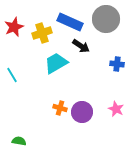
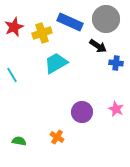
black arrow: moved 17 px right
blue cross: moved 1 px left, 1 px up
orange cross: moved 3 px left, 29 px down; rotated 16 degrees clockwise
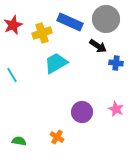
red star: moved 1 px left, 2 px up
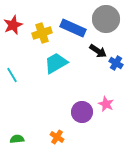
blue rectangle: moved 3 px right, 6 px down
black arrow: moved 5 px down
blue cross: rotated 24 degrees clockwise
pink star: moved 10 px left, 5 px up
green semicircle: moved 2 px left, 2 px up; rotated 16 degrees counterclockwise
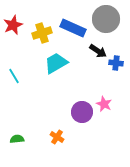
blue cross: rotated 24 degrees counterclockwise
cyan line: moved 2 px right, 1 px down
pink star: moved 2 px left
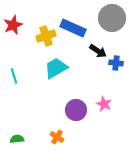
gray circle: moved 6 px right, 1 px up
yellow cross: moved 4 px right, 3 px down
cyan trapezoid: moved 5 px down
cyan line: rotated 14 degrees clockwise
purple circle: moved 6 px left, 2 px up
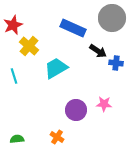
yellow cross: moved 17 px left, 10 px down; rotated 30 degrees counterclockwise
pink star: rotated 21 degrees counterclockwise
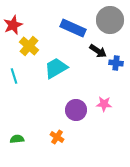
gray circle: moved 2 px left, 2 px down
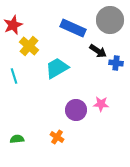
cyan trapezoid: moved 1 px right
pink star: moved 3 px left
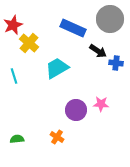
gray circle: moved 1 px up
yellow cross: moved 3 px up
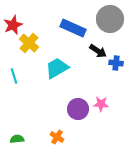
purple circle: moved 2 px right, 1 px up
